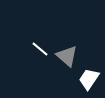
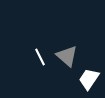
white line: moved 8 px down; rotated 24 degrees clockwise
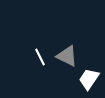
gray triangle: rotated 15 degrees counterclockwise
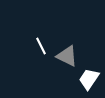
white line: moved 1 px right, 11 px up
